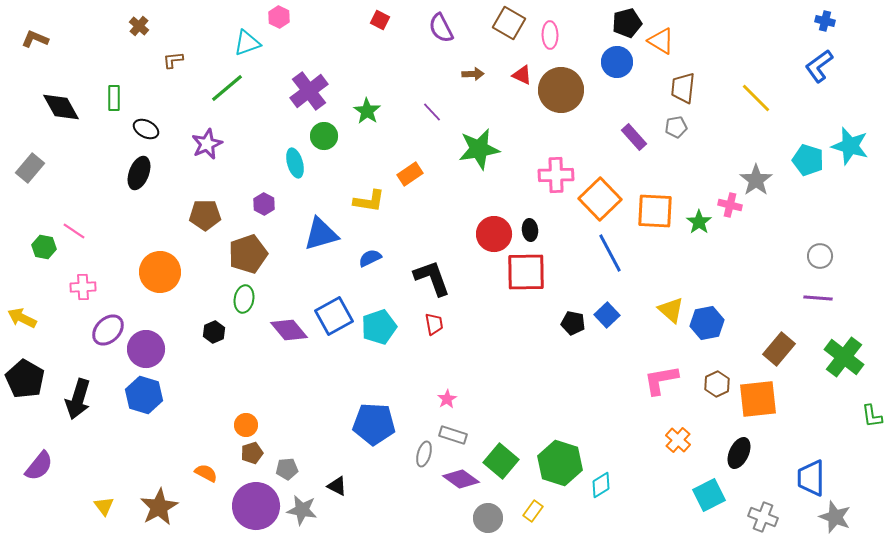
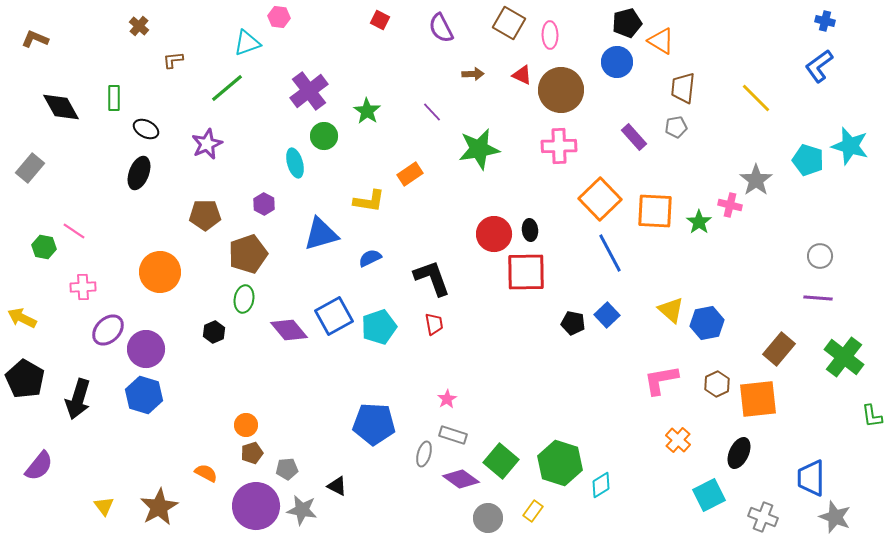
pink hexagon at (279, 17): rotated 20 degrees counterclockwise
pink cross at (556, 175): moved 3 px right, 29 px up
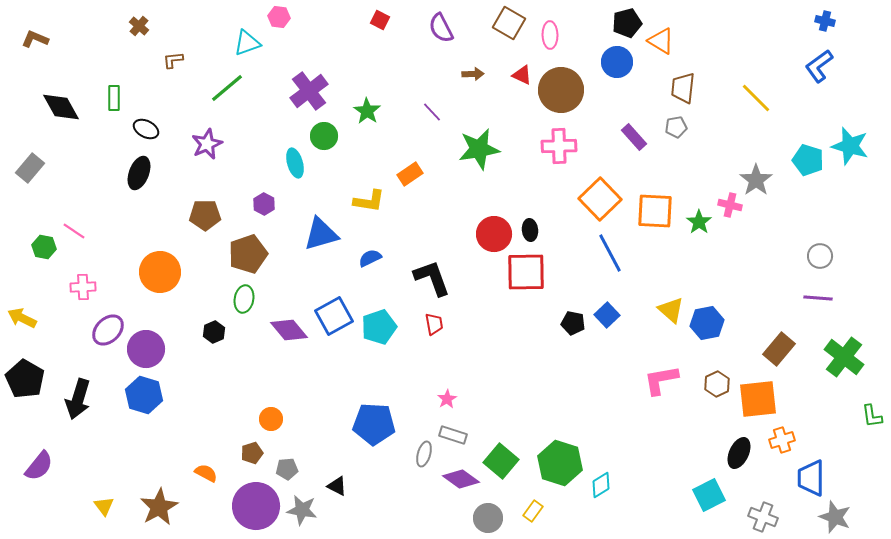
orange circle at (246, 425): moved 25 px right, 6 px up
orange cross at (678, 440): moved 104 px right; rotated 30 degrees clockwise
